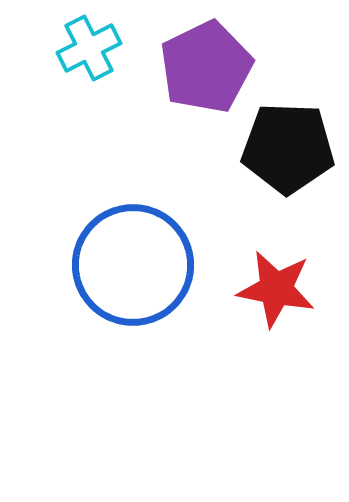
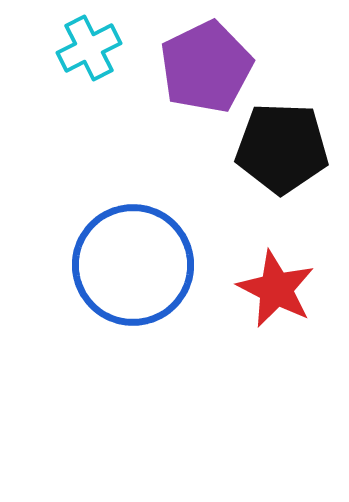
black pentagon: moved 6 px left
red star: rotated 16 degrees clockwise
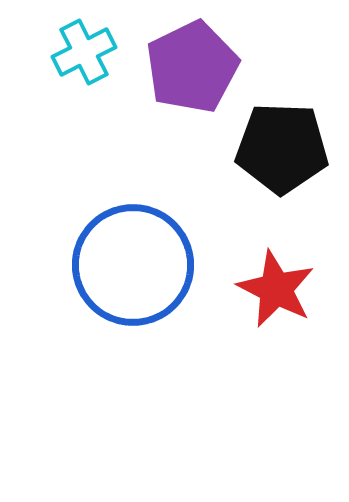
cyan cross: moved 5 px left, 4 px down
purple pentagon: moved 14 px left
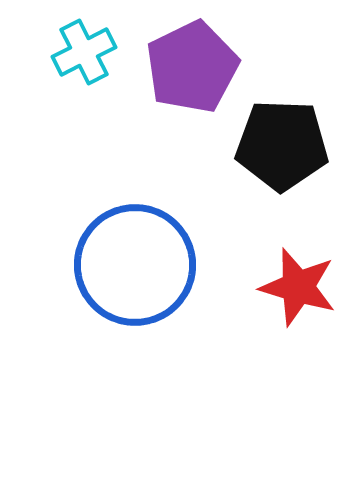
black pentagon: moved 3 px up
blue circle: moved 2 px right
red star: moved 22 px right, 2 px up; rotated 10 degrees counterclockwise
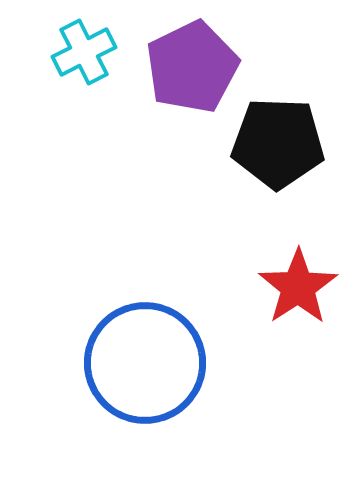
black pentagon: moved 4 px left, 2 px up
blue circle: moved 10 px right, 98 px down
red star: rotated 22 degrees clockwise
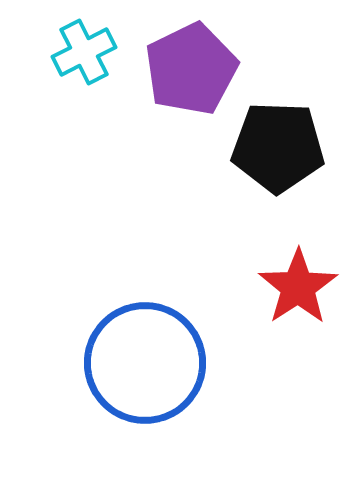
purple pentagon: moved 1 px left, 2 px down
black pentagon: moved 4 px down
